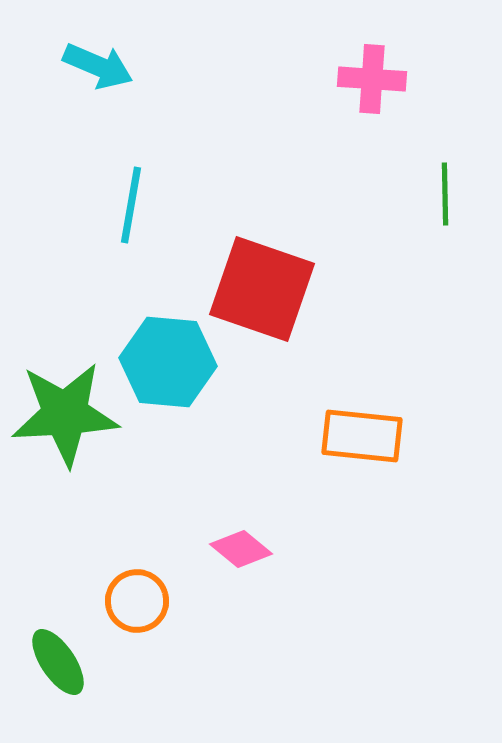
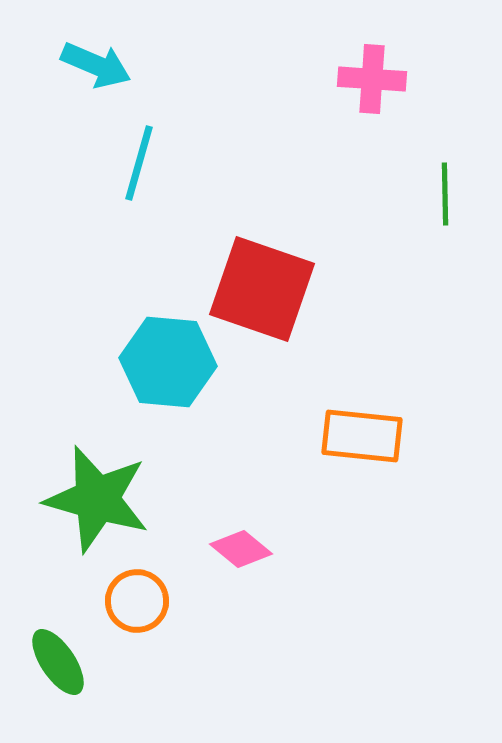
cyan arrow: moved 2 px left, 1 px up
cyan line: moved 8 px right, 42 px up; rotated 6 degrees clockwise
green star: moved 32 px right, 85 px down; rotated 19 degrees clockwise
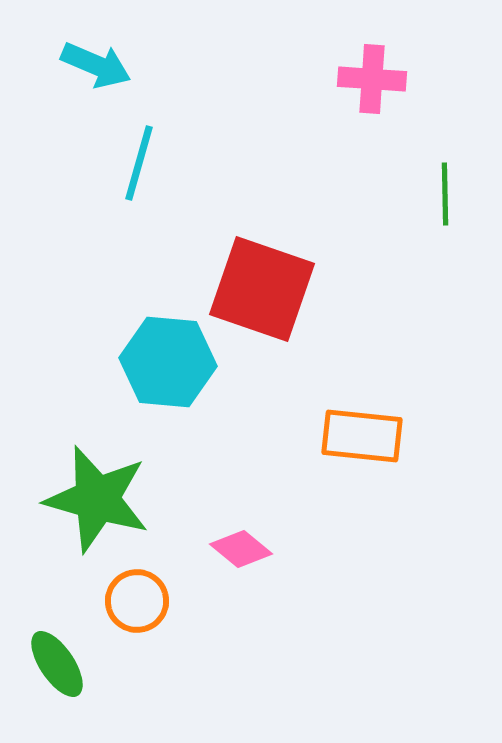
green ellipse: moved 1 px left, 2 px down
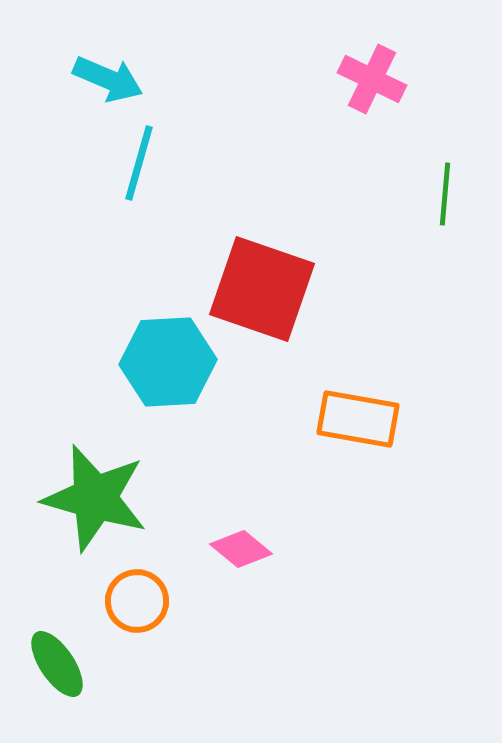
cyan arrow: moved 12 px right, 14 px down
pink cross: rotated 22 degrees clockwise
green line: rotated 6 degrees clockwise
cyan hexagon: rotated 8 degrees counterclockwise
orange rectangle: moved 4 px left, 17 px up; rotated 4 degrees clockwise
green star: moved 2 px left, 1 px up
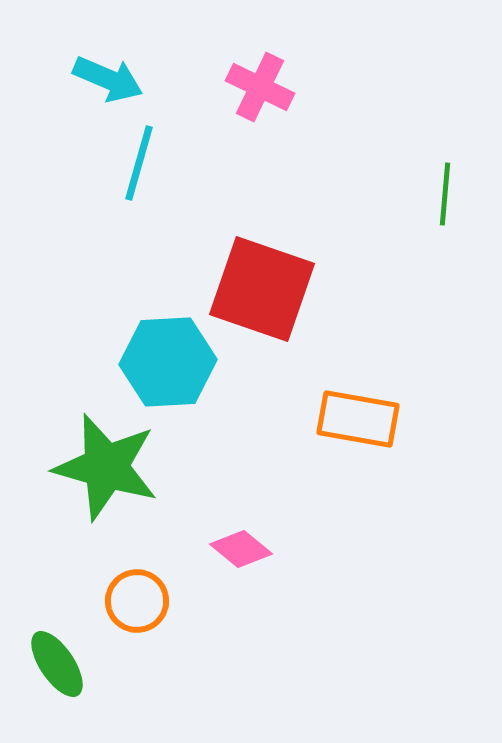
pink cross: moved 112 px left, 8 px down
green star: moved 11 px right, 31 px up
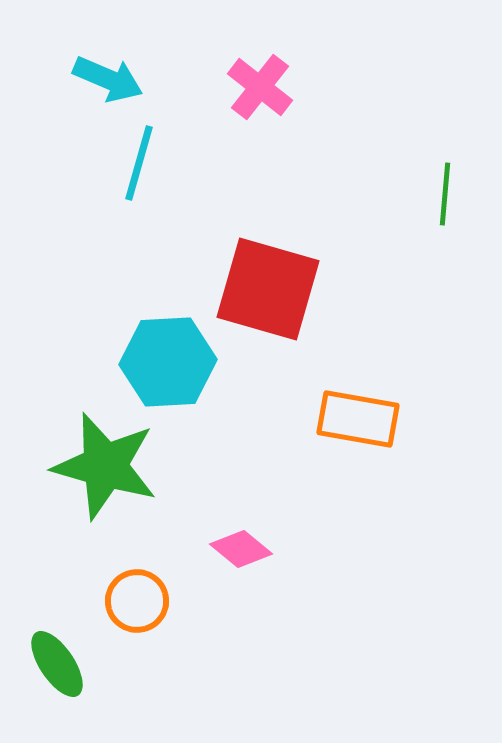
pink cross: rotated 12 degrees clockwise
red square: moved 6 px right; rotated 3 degrees counterclockwise
green star: moved 1 px left, 1 px up
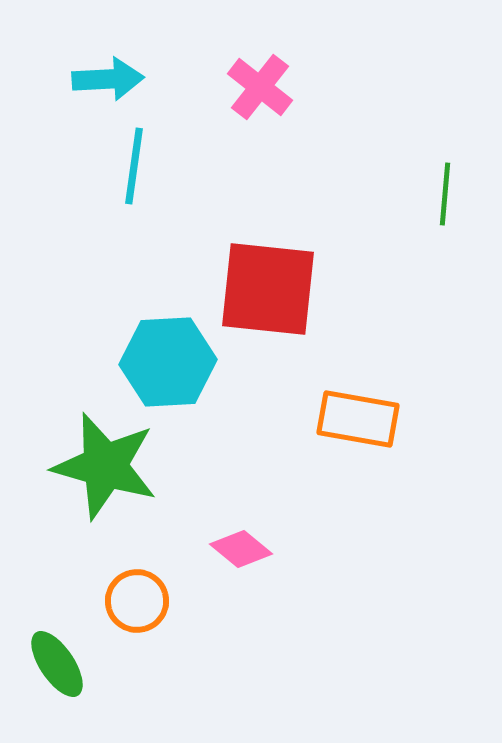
cyan arrow: rotated 26 degrees counterclockwise
cyan line: moved 5 px left, 3 px down; rotated 8 degrees counterclockwise
red square: rotated 10 degrees counterclockwise
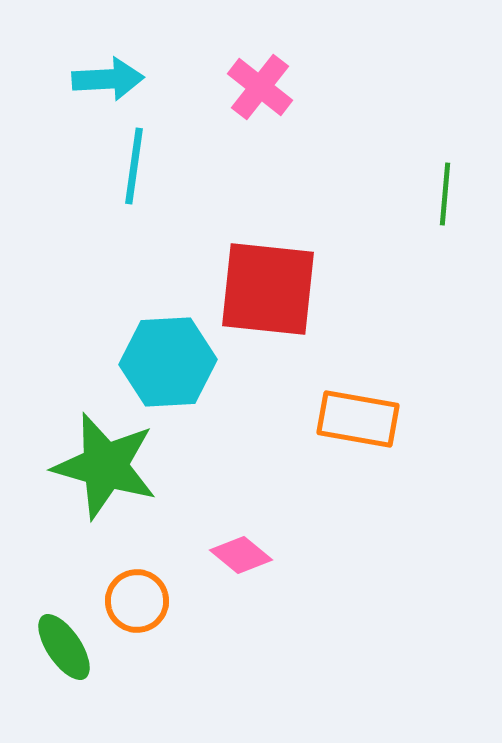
pink diamond: moved 6 px down
green ellipse: moved 7 px right, 17 px up
